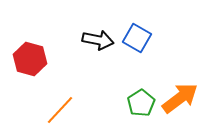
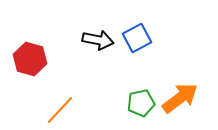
blue square: rotated 32 degrees clockwise
green pentagon: rotated 20 degrees clockwise
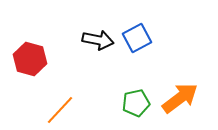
green pentagon: moved 5 px left
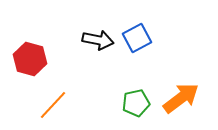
orange arrow: moved 1 px right
orange line: moved 7 px left, 5 px up
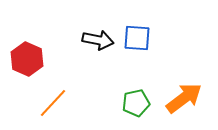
blue square: rotated 32 degrees clockwise
red hexagon: moved 3 px left; rotated 8 degrees clockwise
orange arrow: moved 3 px right
orange line: moved 2 px up
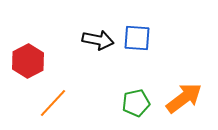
red hexagon: moved 1 px right, 2 px down; rotated 8 degrees clockwise
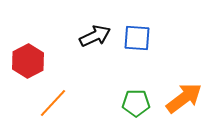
black arrow: moved 3 px left, 4 px up; rotated 36 degrees counterclockwise
green pentagon: rotated 12 degrees clockwise
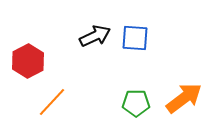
blue square: moved 2 px left
orange line: moved 1 px left, 1 px up
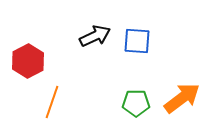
blue square: moved 2 px right, 3 px down
orange arrow: moved 2 px left
orange line: rotated 24 degrees counterclockwise
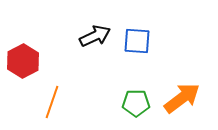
red hexagon: moved 5 px left
